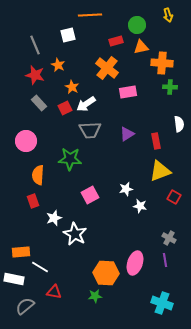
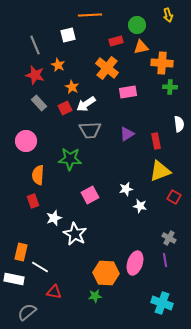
orange rectangle at (21, 252): rotated 72 degrees counterclockwise
gray semicircle at (25, 306): moved 2 px right, 6 px down
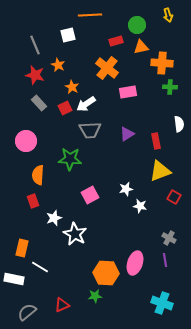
orange rectangle at (21, 252): moved 1 px right, 4 px up
red triangle at (54, 292): moved 8 px right, 13 px down; rotated 35 degrees counterclockwise
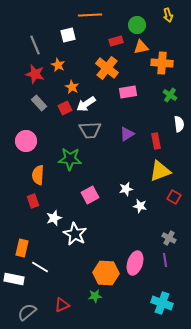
red star at (35, 75): moved 1 px up
green cross at (170, 87): moved 8 px down; rotated 32 degrees clockwise
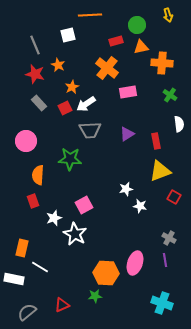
orange star at (72, 87): rotated 16 degrees clockwise
pink square at (90, 195): moved 6 px left, 10 px down
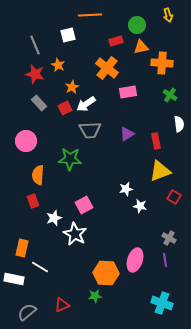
pink ellipse at (135, 263): moved 3 px up
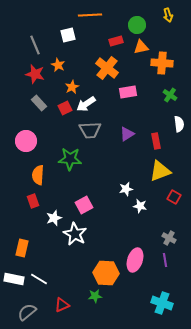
white line at (40, 267): moved 1 px left, 12 px down
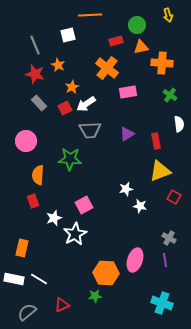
white star at (75, 234): rotated 15 degrees clockwise
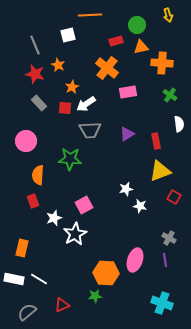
red square at (65, 108): rotated 32 degrees clockwise
